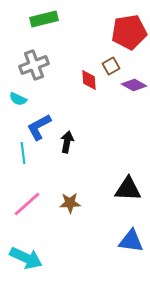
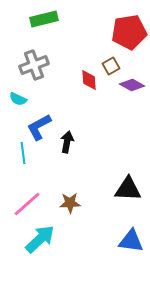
purple diamond: moved 2 px left
cyan arrow: moved 14 px right, 19 px up; rotated 68 degrees counterclockwise
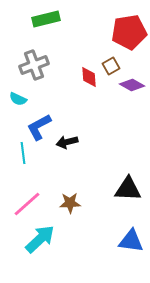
green rectangle: moved 2 px right
red diamond: moved 3 px up
black arrow: rotated 115 degrees counterclockwise
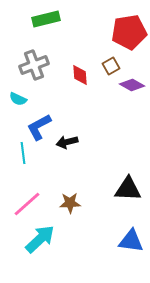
red diamond: moved 9 px left, 2 px up
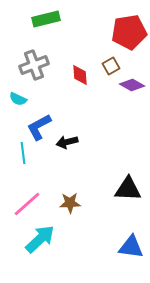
blue triangle: moved 6 px down
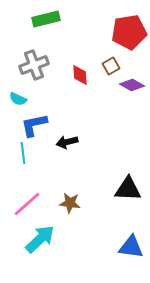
blue L-shape: moved 5 px left, 2 px up; rotated 16 degrees clockwise
brown star: rotated 10 degrees clockwise
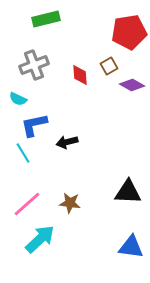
brown square: moved 2 px left
cyan line: rotated 25 degrees counterclockwise
black triangle: moved 3 px down
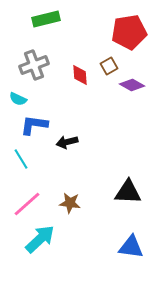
blue L-shape: rotated 20 degrees clockwise
cyan line: moved 2 px left, 6 px down
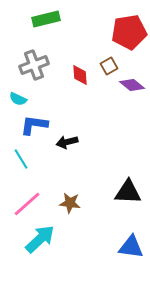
purple diamond: rotated 10 degrees clockwise
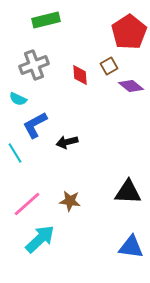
green rectangle: moved 1 px down
red pentagon: rotated 24 degrees counterclockwise
purple diamond: moved 1 px left, 1 px down
blue L-shape: moved 1 px right; rotated 36 degrees counterclockwise
cyan line: moved 6 px left, 6 px up
brown star: moved 2 px up
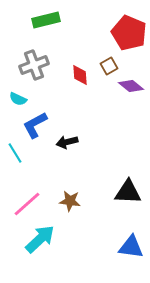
red pentagon: moved 1 px down; rotated 16 degrees counterclockwise
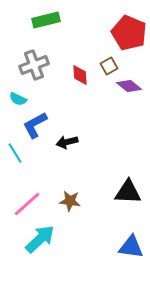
purple diamond: moved 2 px left
